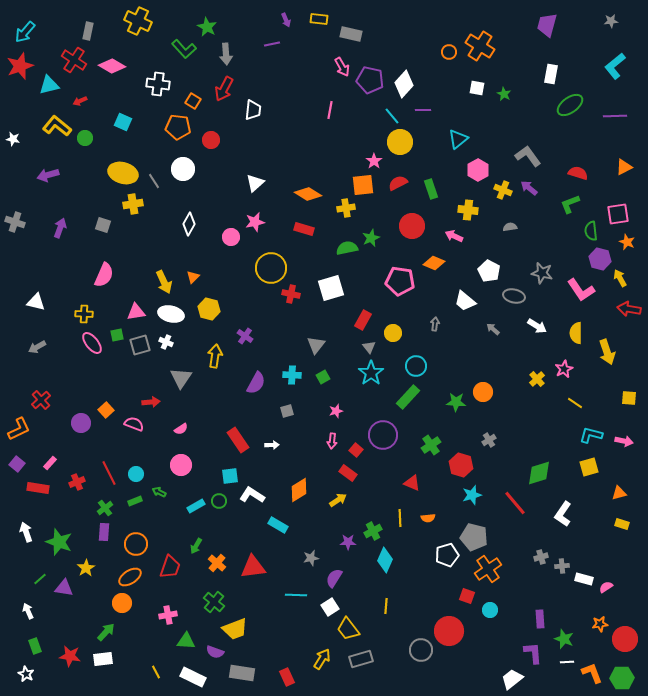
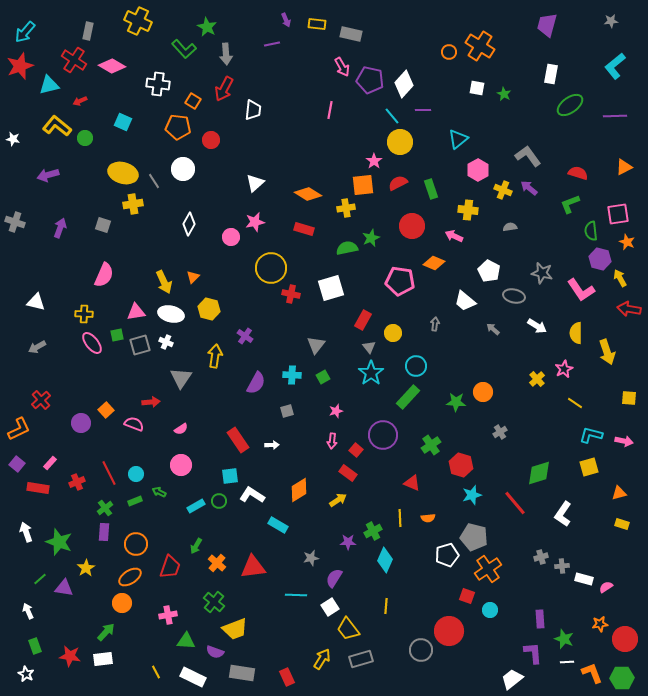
yellow rectangle at (319, 19): moved 2 px left, 5 px down
gray cross at (489, 440): moved 11 px right, 8 px up
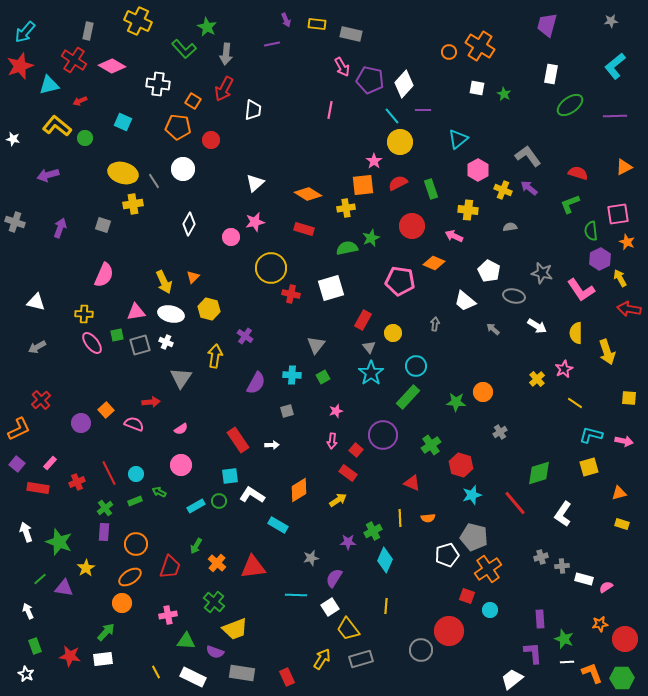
gray arrow at (226, 54): rotated 10 degrees clockwise
purple hexagon at (600, 259): rotated 20 degrees clockwise
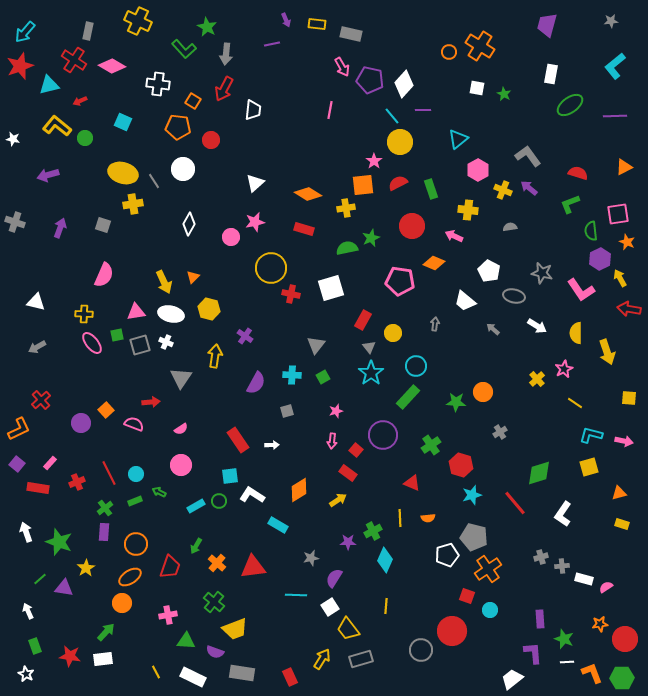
red circle at (449, 631): moved 3 px right
red rectangle at (287, 677): moved 3 px right
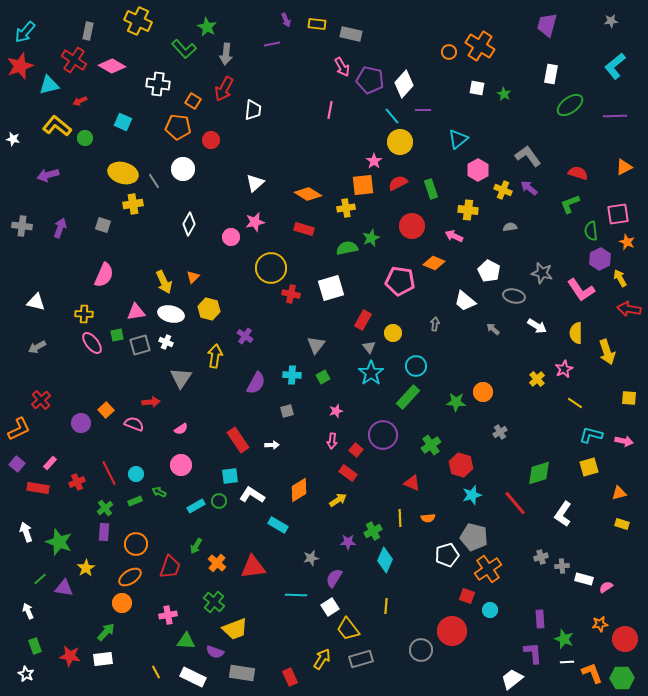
gray cross at (15, 222): moved 7 px right, 4 px down; rotated 12 degrees counterclockwise
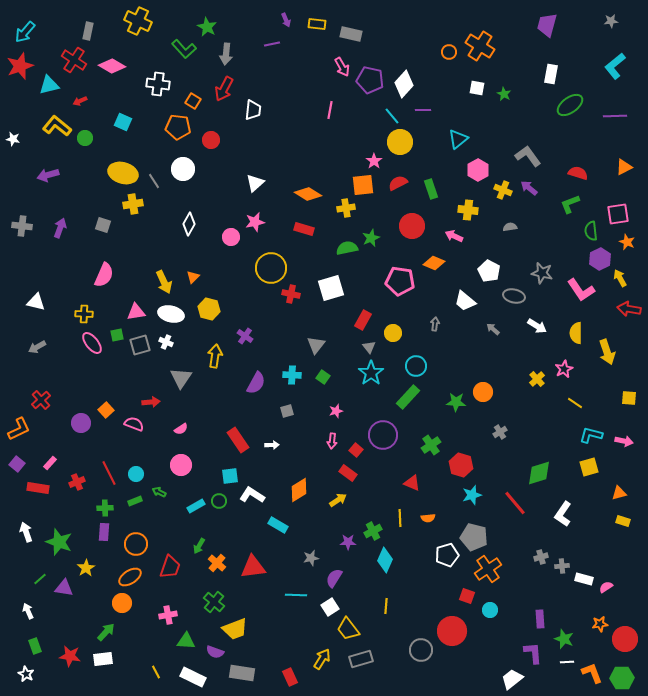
green square at (323, 377): rotated 24 degrees counterclockwise
green cross at (105, 508): rotated 35 degrees clockwise
yellow rectangle at (622, 524): moved 1 px right, 3 px up
green arrow at (196, 546): moved 3 px right
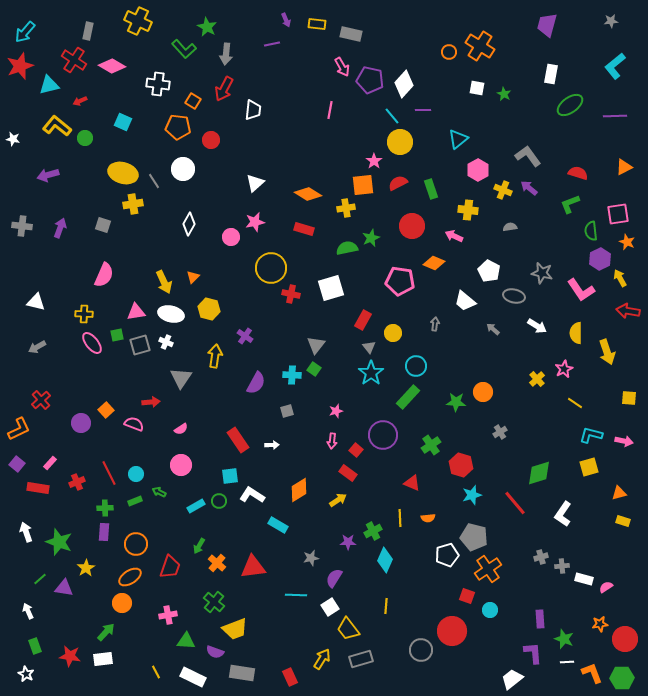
red arrow at (629, 309): moved 1 px left, 2 px down
green square at (323, 377): moved 9 px left, 8 px up
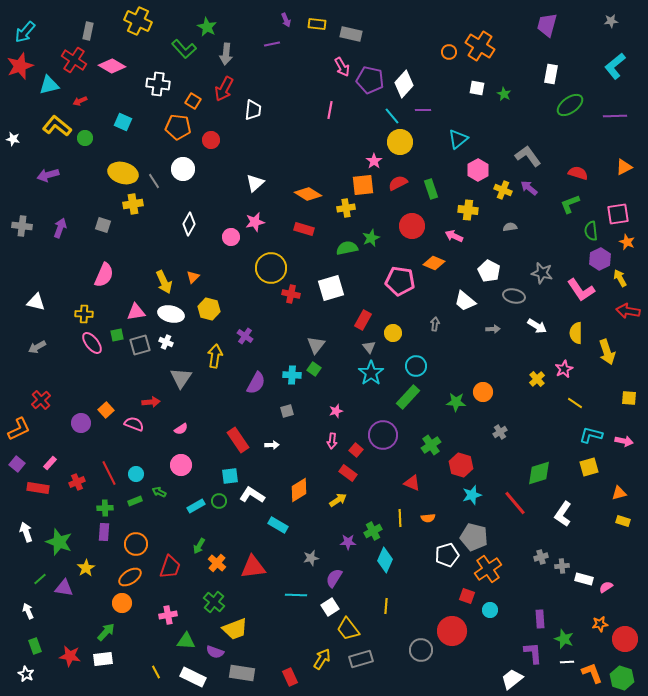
gray arrow at (493, 329): rotated 136 degrees clockwise
green hexagon at (622, 678): rotated 20 degrees clockwise
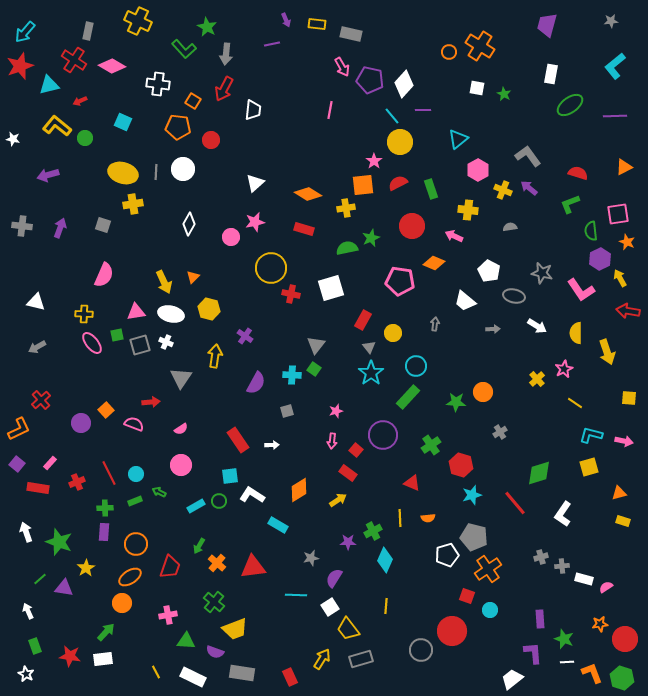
gray line at (154, 181): moved 2 px right, 9 px up; rotated 35 degrees clockwise
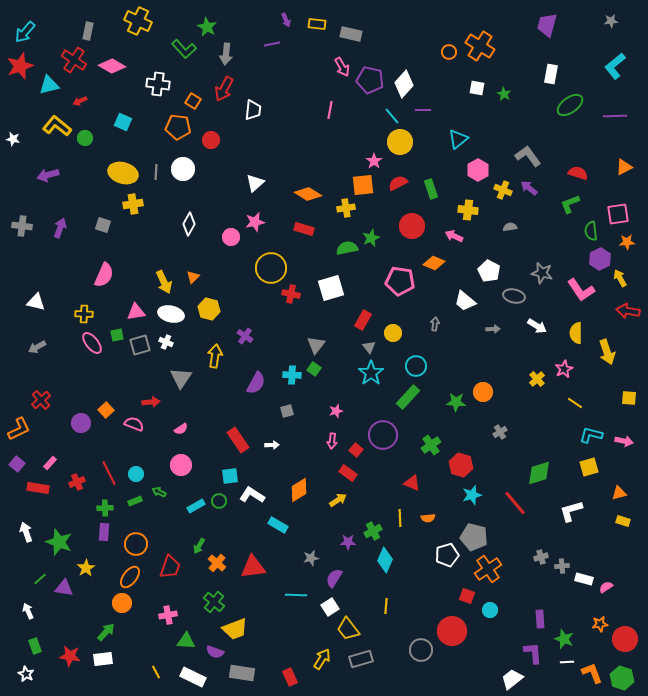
orange star at (627, 242): rotated 28 degrees counterclockwise
white L-shape at (563, 514): moved 8 px right, 3 px up; rotated 40 degrees clockwise
orange ellipse at (130, 577): rotated 20 degrees counterclockwise
